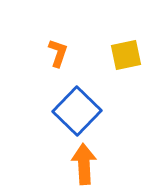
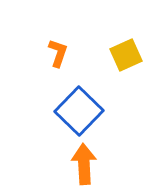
yellow square: rotated 12 degrees counterclockwise
blue square: moved 2 px right
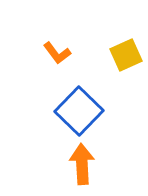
orange L-shape: moved 1 px left; rotated 124 degrees clockwise
orange arrow: moved 2 px left
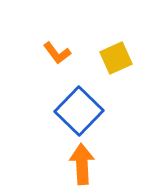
yellow square: moved 10 px left, 3 px down
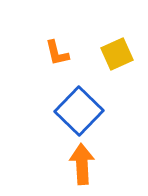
orange L-shape: rotated 24 degrees clockwise
yellow square: moved 1 px right, 4 px up
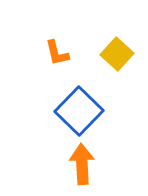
yellow square: rotated 24 degrees counterclockwise
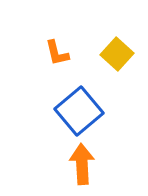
blue square: rotated 6 degrees clockwise
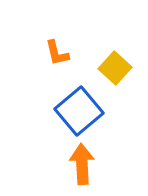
yellow square: moved 2 px left, 14 px down
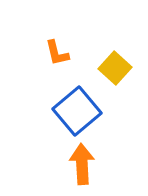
blue square: moved 2 px left
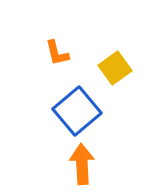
yellow square: rotated 12 degrees clockwise
